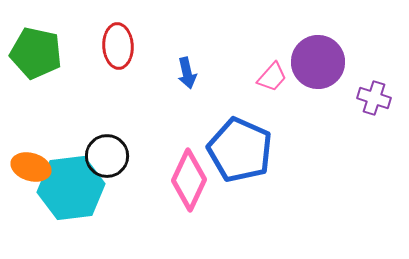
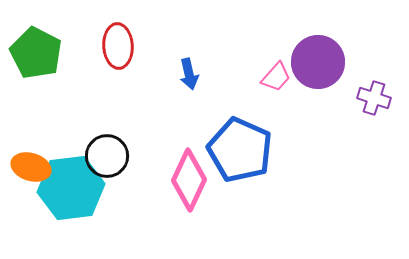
green pentagon: rotated 15 degrees clockwise
blue arrow: moved 2 px right, 1 px down
pink trapezoid: moved 4 px right
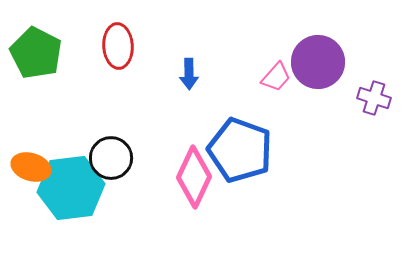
blue arrow: rotated 12 degrees clockwise
blue pentagon: rotated 4 degrees counterclockwise
black circle: moved 4 px right, 2 px down
pink diamond: moved 5 px right, 3 px up
